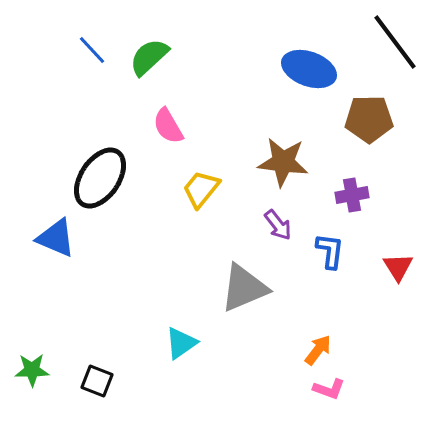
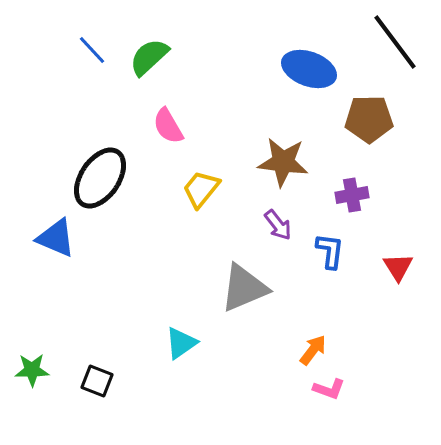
orange arrow: moved 5 px left
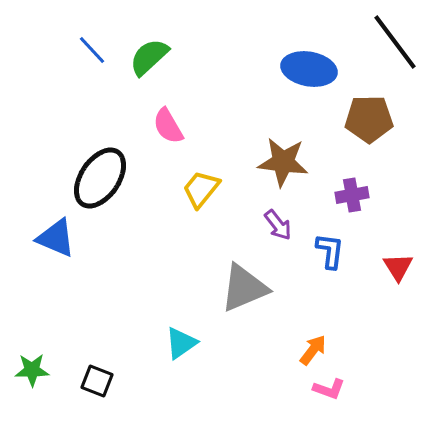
blue ellipse: rotated 10 degrees counterclockwise
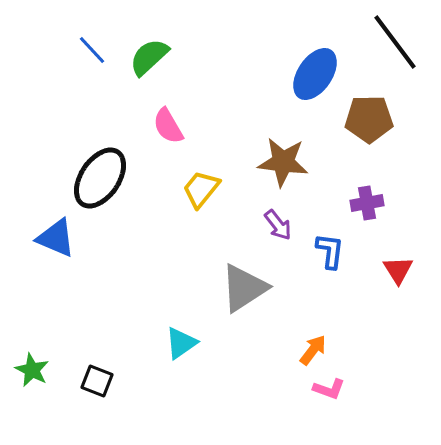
blue ellipse: moved 6 px right, 5 px down; rotated 66 degrees counterclockwise
purple cross: moved 15 px right, 8 px down
red triangle: moved 3 px down
gray triangle: rotated 10 degrees counterclockwise
green star: rotated 28 degrees clockwise
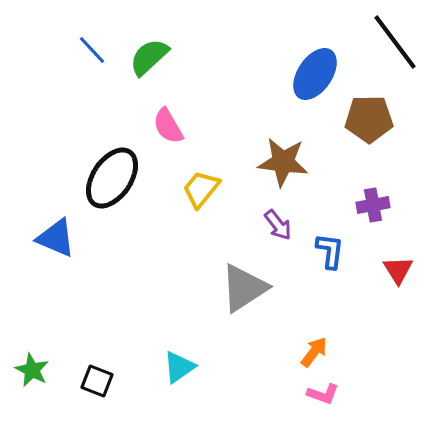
black ellipse: moved 12 px right
purple cross: moved 6 px right, 2 px down
cyan triangle: moved 2 px left, 24 px down
orange arrow: moved 1 px right, 2 px down
pink L-shape: moved 6 px left, 5 px down
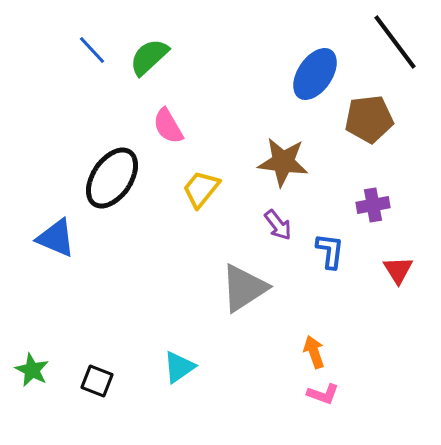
brown pentagon: rotated 6 degrees counterclockwise
orange arrow: rotated 56 degrees counterclockwise
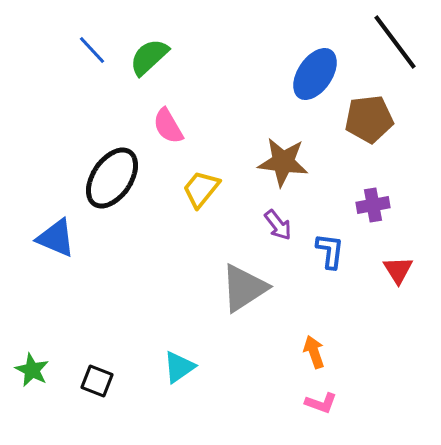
pink L-shape: moved 2 px left, 9 px down
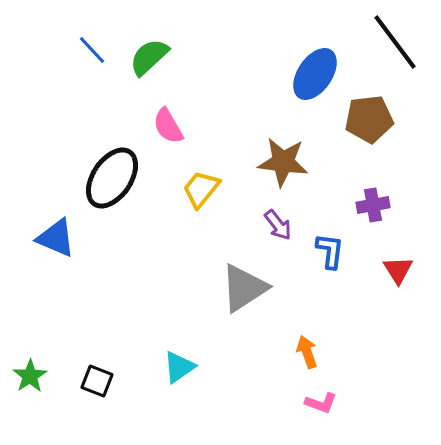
orange arrow: moved 7 px left
green star: moved 2 px left, 6 px down; rotated 12 degrees clockwise
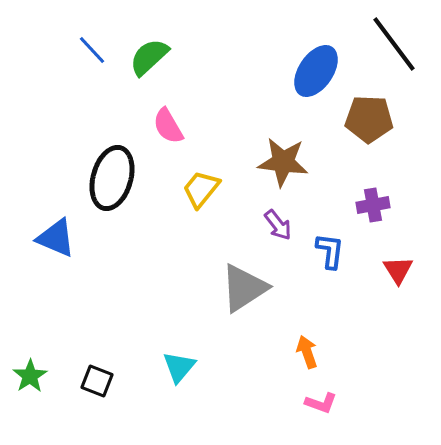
black line: moved 1 px left, 2 px down
blue ellipse: moved 1 px right, 3 px up
brown pentagon: rotated 9 degrees clockwise
black ellipse: rotated 18 degrees counterclockwise
cyan triangle: rotated 15 degrees counterclockwise
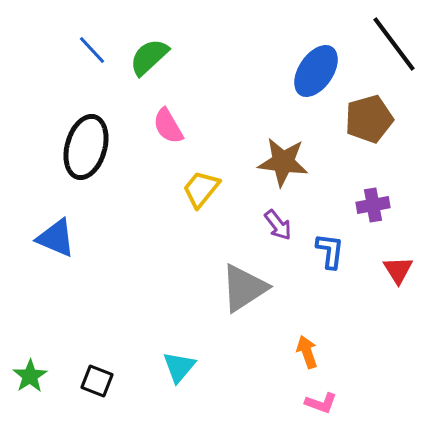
brown pentagon: rotated 18 degrees counterclockwise
black ellipse: moved 26 px left, 31 px up
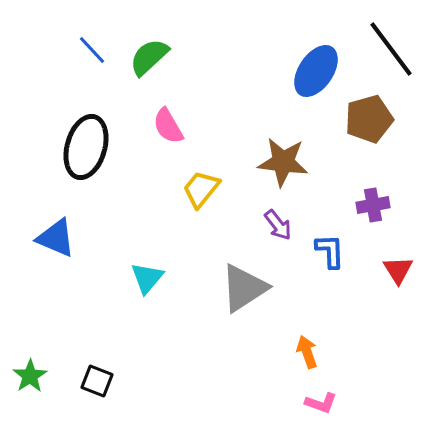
black line: moved 3 px left, 5 px down
blue L-shape: rotated 9 degrees counterclockwise
cyan triangle: moved 32 px left, 89 px up
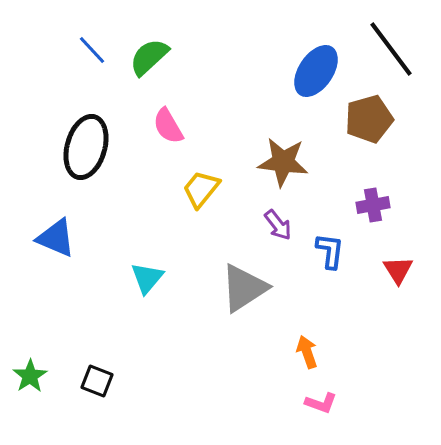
blue L-shape: rotated 9 degrees clockwise
